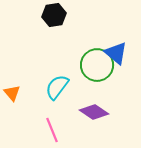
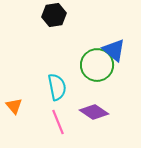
blue triangle: moved 2 px left, 3 px up
cyan semicircle: rotated 132 degrees clockwise
orange triangle: moved 2 px right, 13 px down
pink line: moved 6 px right, 8 px up
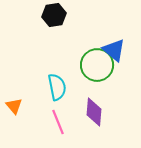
purple diamond: rotated 60 degrees clockwise
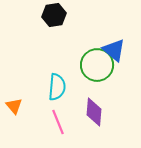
cyan semicircle: rotated 16 degrees clockwise
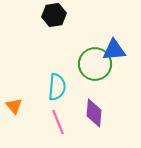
blue triangle: rotated 45 degrees counterclockwise
green circle: moved 2 px left, 1 px up
purple diamond: moved 1 px down
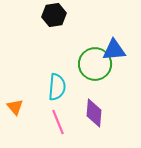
orange triangle: moved 1 px right, 1 px down
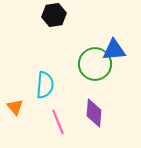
cyan semicircle: moved 12 px left, 2 px up
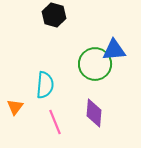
black hexagon: rotated 25 degrees clockwise
orange triangle: rotated 18 degrees clockwise
pink line: moved 3 px left
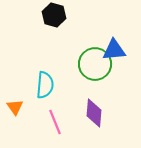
orange triangle: rotated 12 degrees counterclockwise
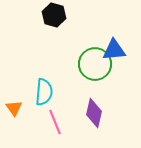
cyan semicircle: moved 1 px left, 7 px down
orange triangle: moved 1 px left, 1 px down
purple diamond: rotated 8 degrees clockwise
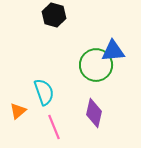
blue triangle: moved 1 px left, 1 px down
green circle: moved 1 px right, 1 px down
cyan semicircle: rotated 24 degrees counterclockwise
orange triangle: moved 4 px right, 3 px down; rotated 24 degrees clockwise
pink line: moved 1 px left, 5 px down
